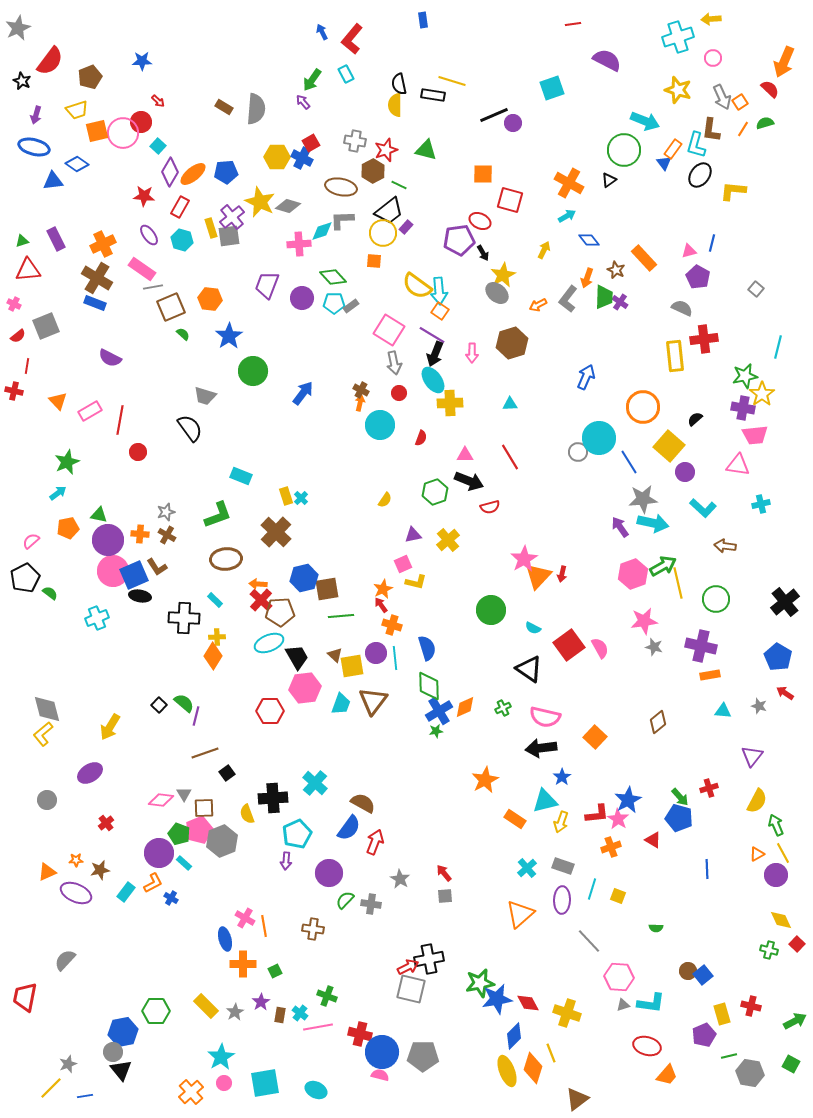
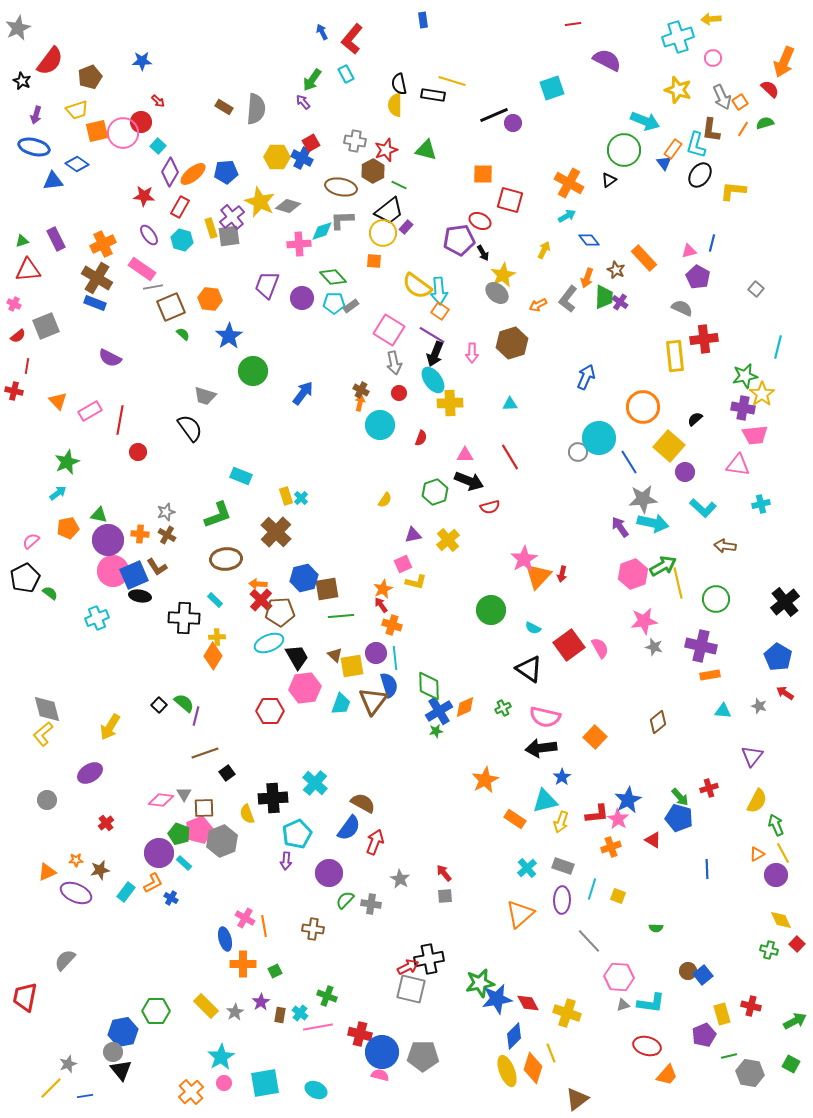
blue semicircle at (427, 648): moved 38 px left, 37 px down
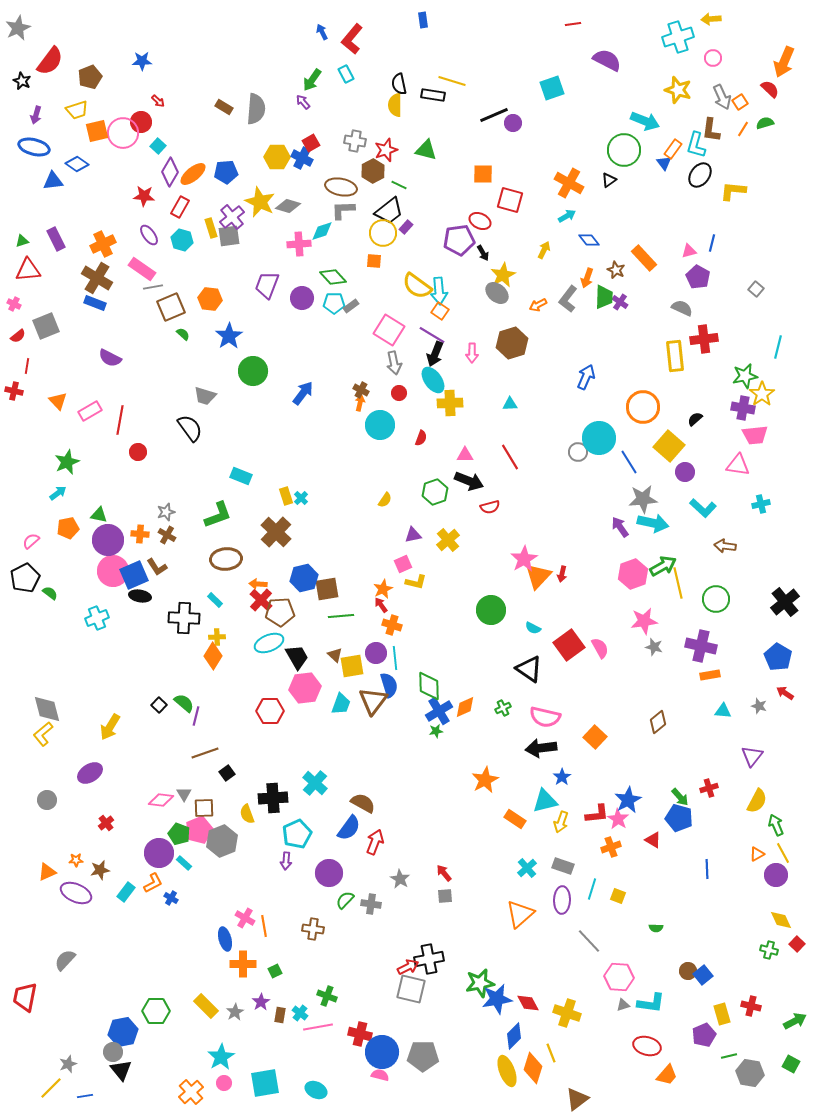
gray L-shape at (342, 220): moved 1 px right, 10 px up
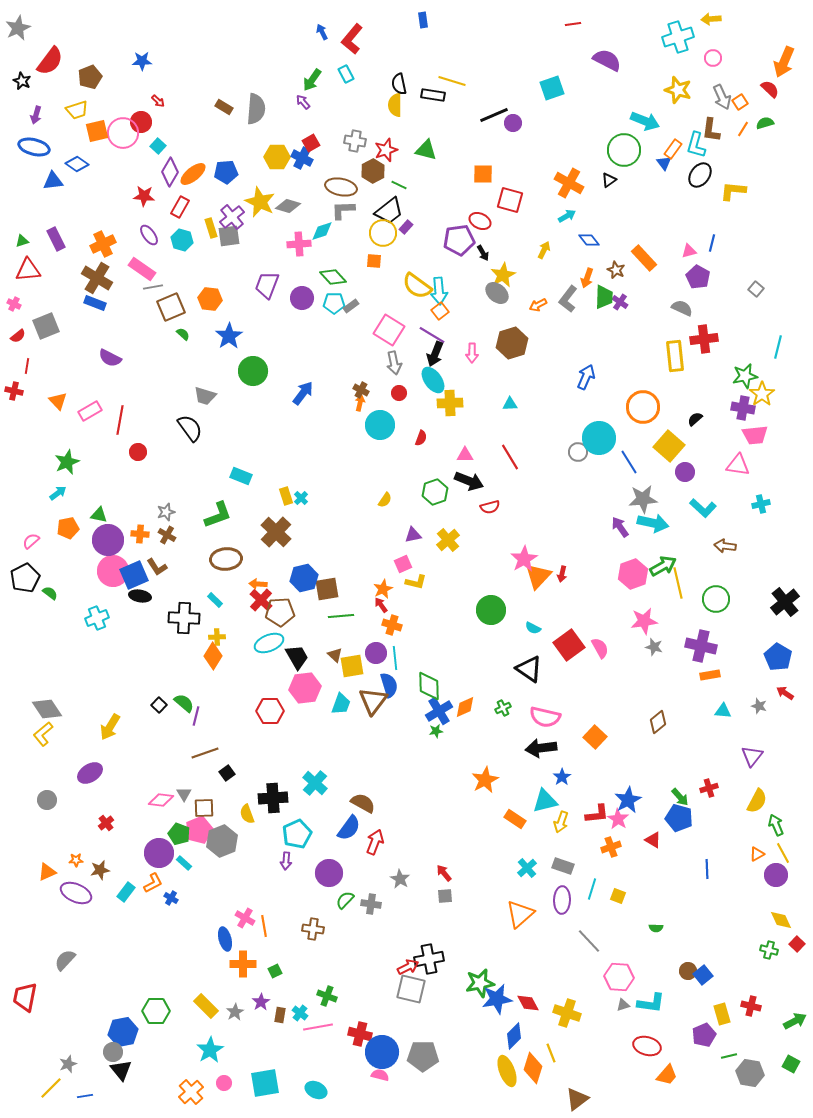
orange square at (440, 311): rotated 18 degrees clockwise
gray diamond at (47, 709): rotated 20 degrees counterclockwise
cyan star at (221, 1057): moved 11 px left, 7 px up
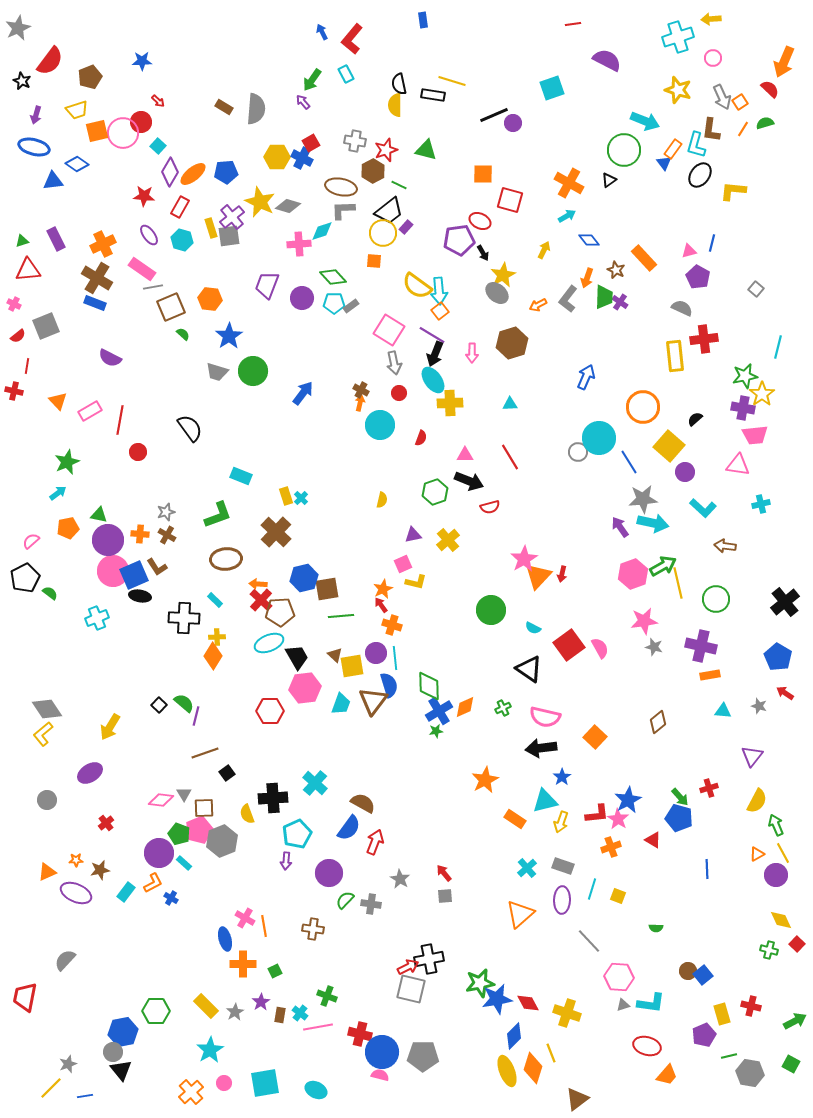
gray trapezoid at (205, 396): moved 12 px right, 24 px up
yellow semicircle at (385, 500): moved 3 px left; rotated 21 degrees counterclockwise
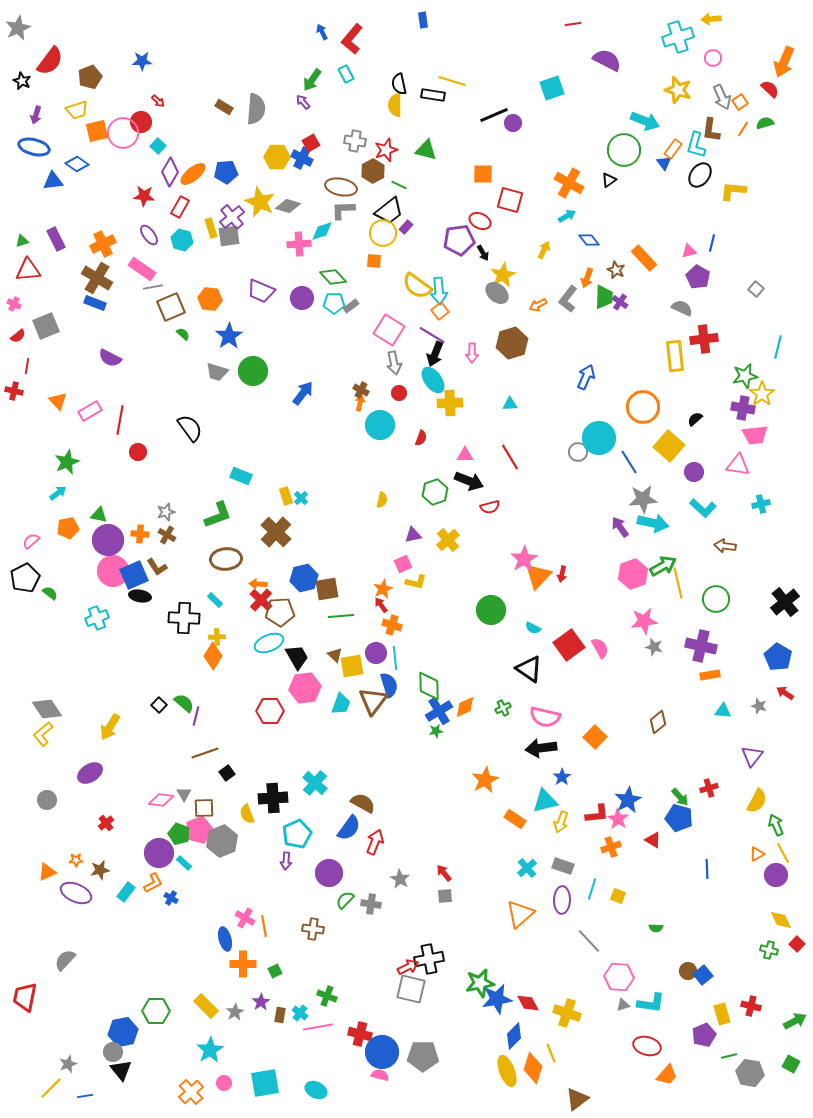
purple trapezoid at (267, 285): moved 6 px left, 6 px down; rotated 88 degrees counterclockwise
purple circle at (685, 472): moved 9 px right
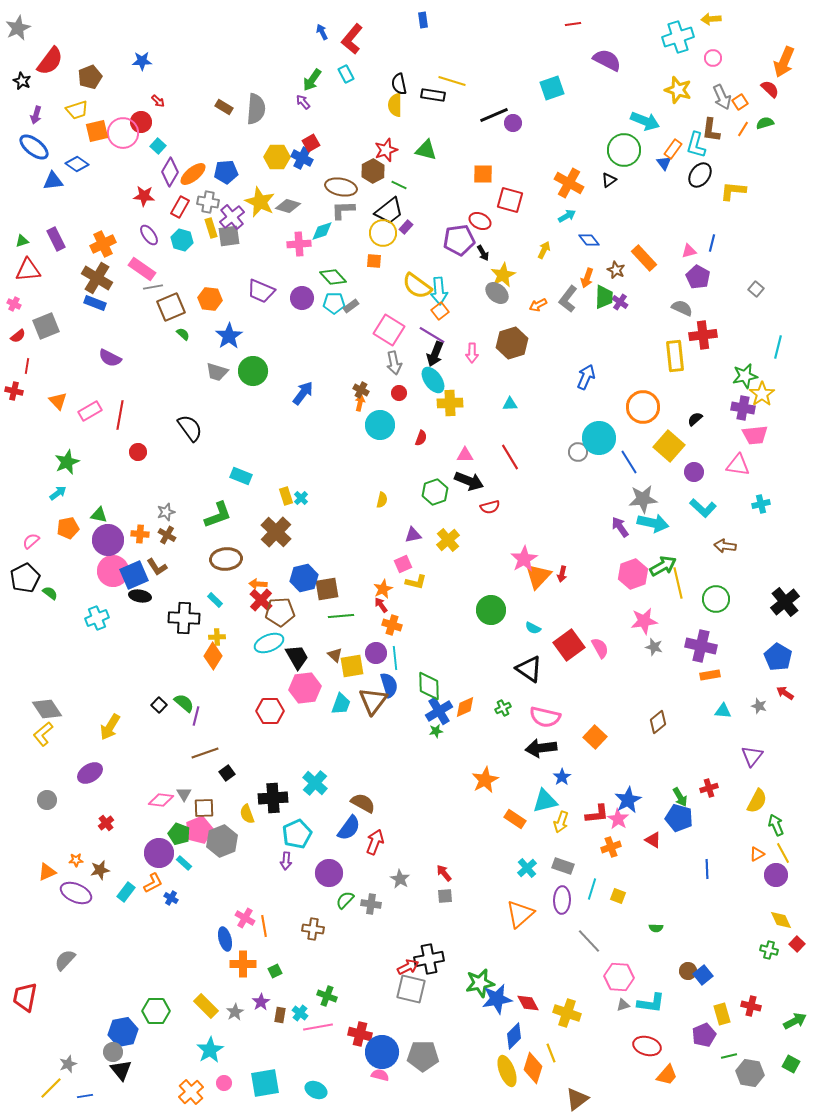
gray cross at (355, 141): moved 147 px left, 61 px down
blue ellipse at (34, 147): rotated 24 degrees clockwise
red cross at (704, 339): moved 1 px left, 4 px up
red line at (120, 420): moved 5 px up
green arrow at (680, 797): rotated 12 degrees clockwise
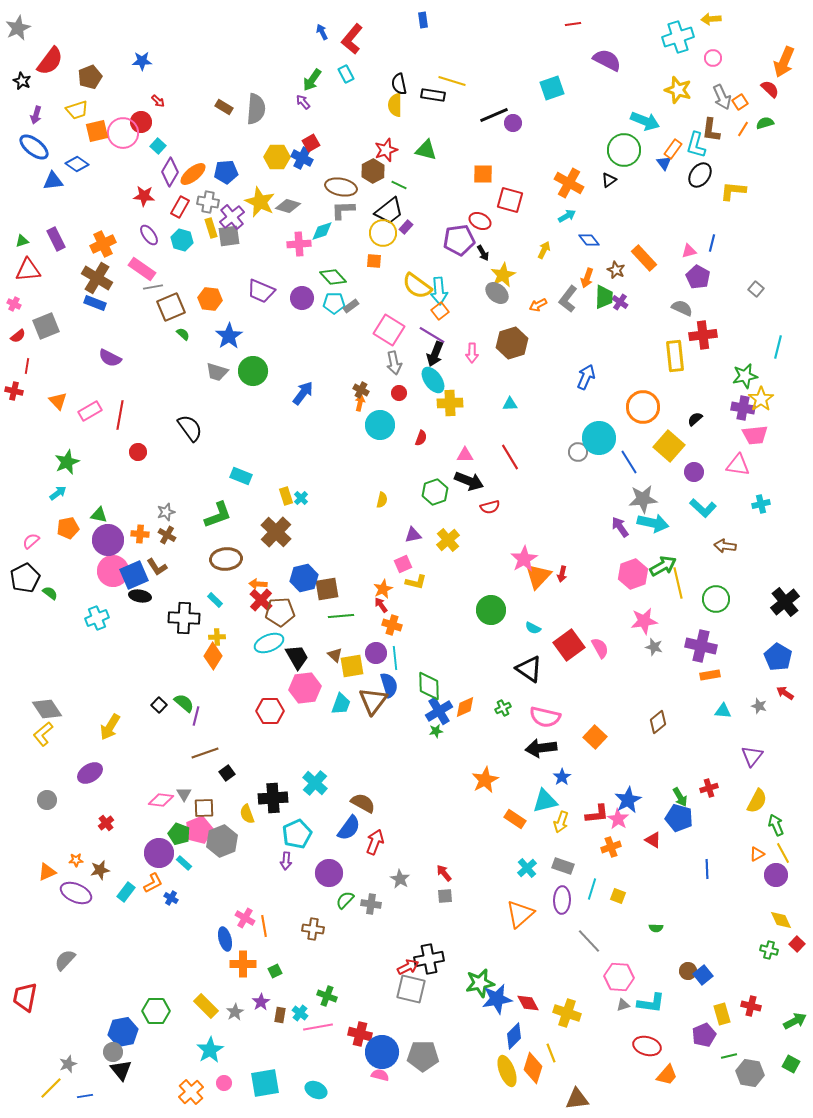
yellow star at (762, 394): moved 1 px left, 5 px down
brown triangle at (577, 1099): rotated 30 degrees clockwise
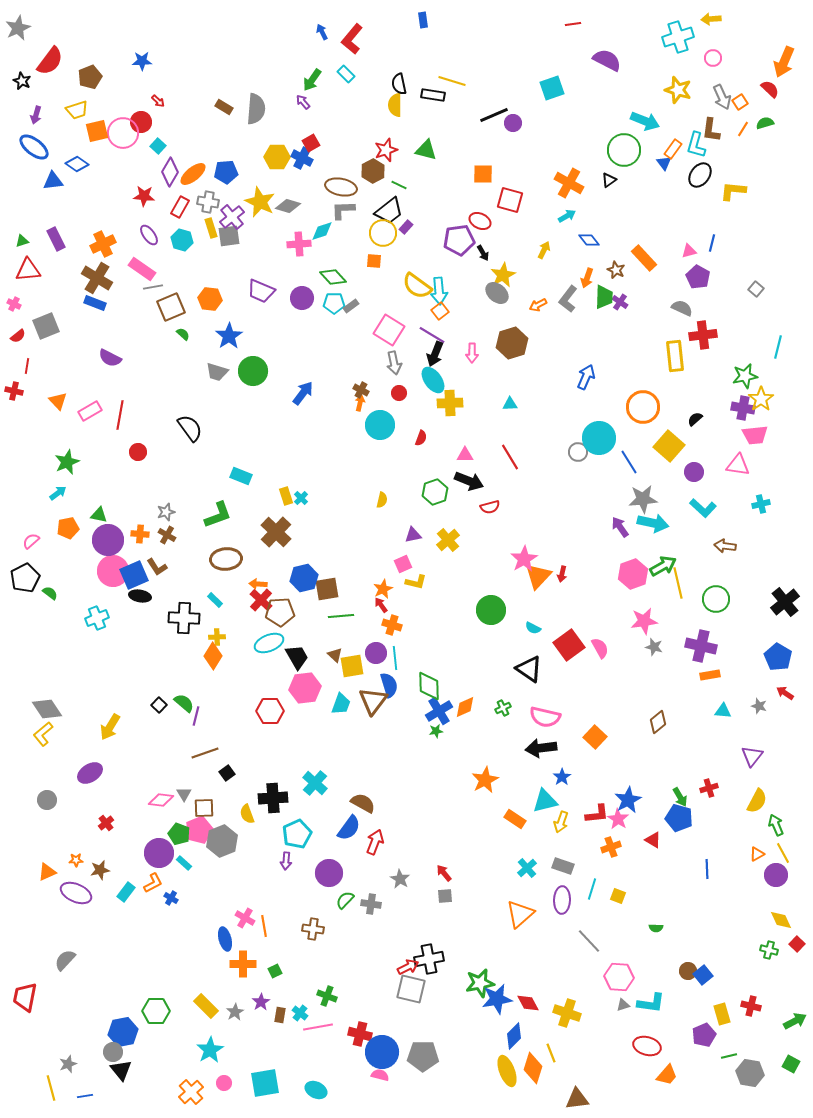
cyan rectangle at (346, 74): rotated 18 degrees counterclockwise
yellow line at (51, 1088): rotated 60 degrees counterclockwise
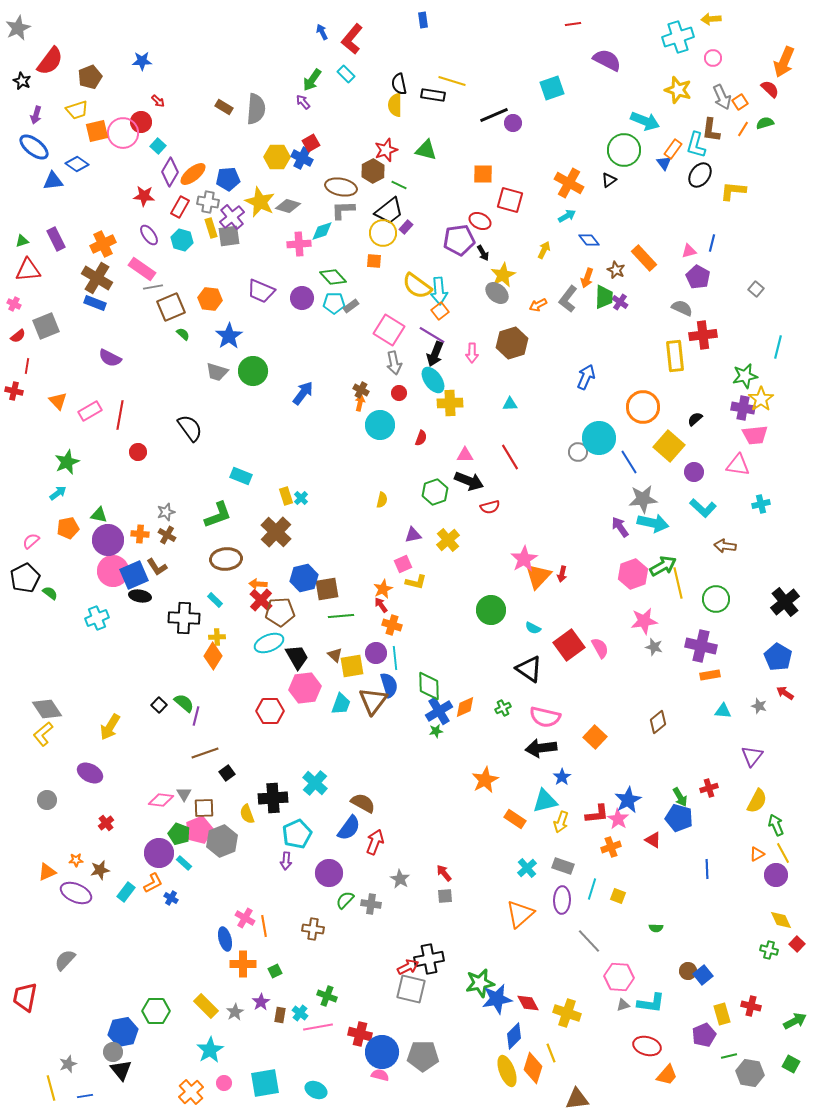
blue pentagon at (226, 172): moved 2 px right, 7 px down
purple ellipse at (90, 773): rotated 60 degrees clockwise
